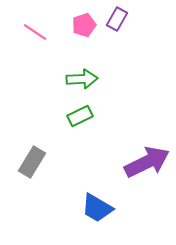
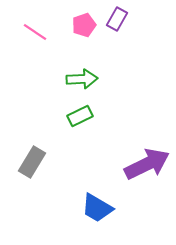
purple arrow: moved 2 px down
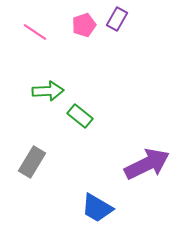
green arrow: moved 34 px left, 12 px down
green rectangle: rotated 65 degrees clockwise
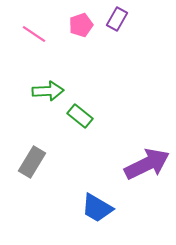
pink pentagon: moved 3 px left
pink line: moved 1 px left, 2 px down
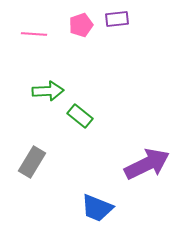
purple rectangle: rotated 55 degrees clockwise
pink line: rotated 30 degrees counterclockwise
blue trapezoid: rotated 8 degrees counterclockwise
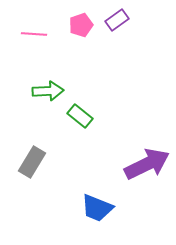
purple rectangle: moved 1 px down; rotated 30 degrees counterclockwise
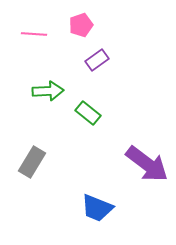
purple rectangle: moved 20 px left, 40 px down
green rectangle: moved 8 px right, 3 px up
purple arrow: rotated 63 degrees clockwise
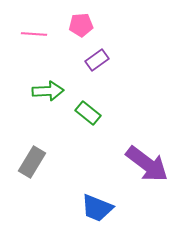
pink pentagon: rotated 15 degrees clockwise
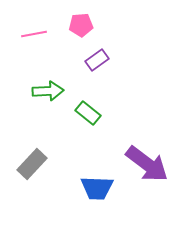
pink line: rotated 15 degrees counterclockwise
gray rectangle: moved 2 px down; rotated 12 degrees clockwise
blue trapezoid: moved 20 px up; rotated 20 degrees counterclockwise
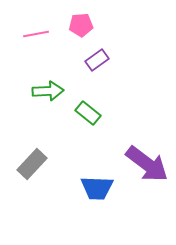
pink line: moved 2 px right
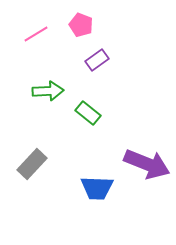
pink pentagon: rotated 25 degrees clockwise
pink line: rotated 20 degrees counterclockwise
purple arrow: rotated 15 degrees counterclockwise
